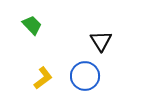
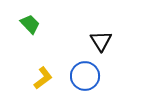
green trapezoid: moved 2 px left, 1 px up
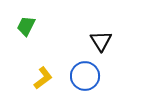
green trapezoid: moved 4 px left, 2 px down; rotated 110 degrees counterclockwise
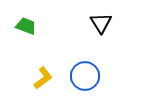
green trapezoid: rotated 85 degrees clockwise
black triangle: moved 18 px up
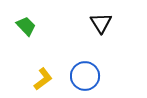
green trapezoid: rotated 25 degrees clockwise
yellow L-shape: moved 1 px down
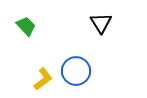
blue circle: moved 9 px left, 5 px up
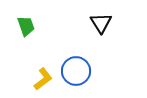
green trapezoid: rotated 25 degrees clockwise
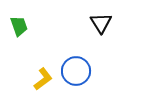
green trapezoid: moved 7 px left
